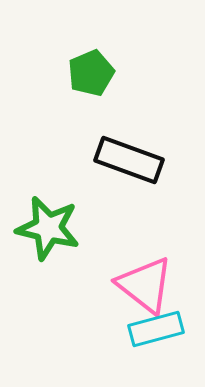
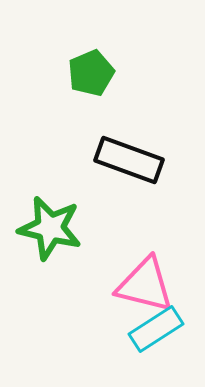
green star: moved 2 px right
pink triangle: rotated 24 degrees counterclockwise
cyan rectangle: rotated 18 degrees counterclockwise
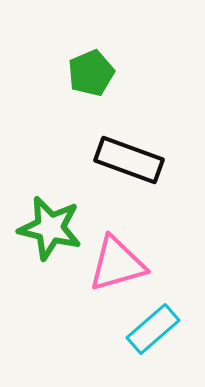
pink triangle: moved 28 px left, 21 px up; rotated 30 degrees counterclockwise
cyan rectangle: moved 3 px left; rotated 8 degrees counterclockwise
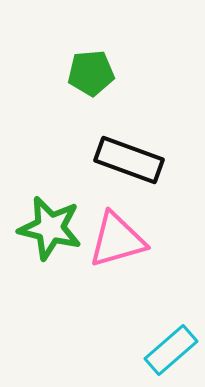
green pentagon: rotated 18 degrees clockwise
pink triangle: moved 24 px up
cyan rectangle: moved 18 px right, 21 px down
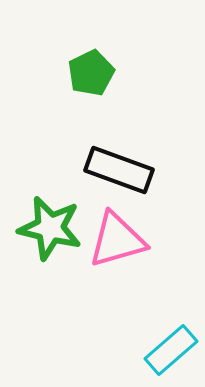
green pentagon: rotated 21 degrees counterclockwise
black rectangle: moved 10 px left, 10 px down
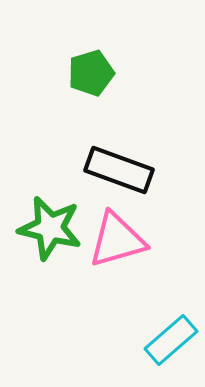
green pentagon: rotated 9 degrees clockwise
cyan rectangle: moved 10 px up
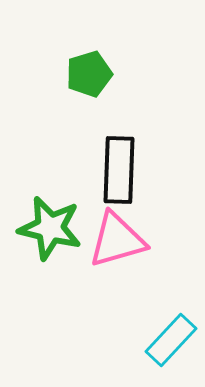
green pentagon: moved 2 px left, 1 px down
black rectangle: rotated 72 degrees clockwise
cyan rectangle: rotated 6 degrees counterclockwise
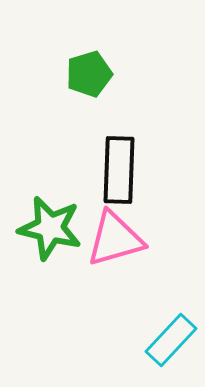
pink triangle: moved 2 px left, 1 px up
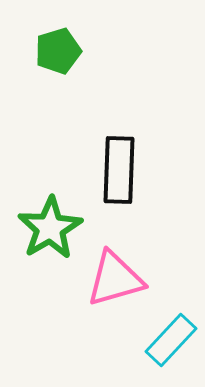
green pentagon: moved 31 px left, 23 px up
green star: rotated 28 degrees clockwise
pink triangle: moved 40 px down
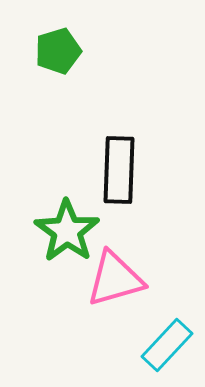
green star: moved 17 px right, 3 px down; rotated 6 degrees counterclockwise
cyan rectangle: moved 4 px left, 5 px down
